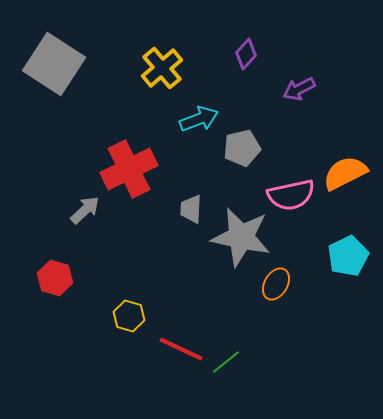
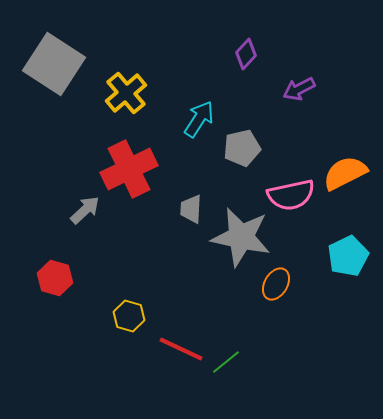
yellow cross: moved 36 px left, 25 px down
cyan arrow: rotated 36 degrees counterclockwise
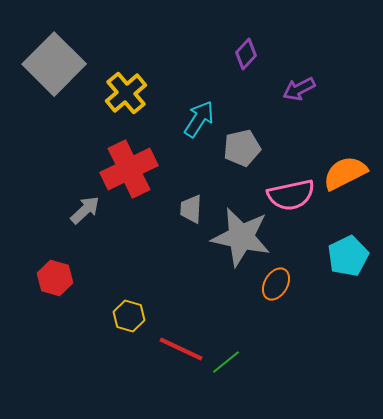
gray square: rotated 12 degrees clockwise
